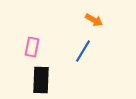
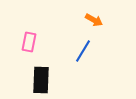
pink rectangle: moved 3 px left, 5 px up
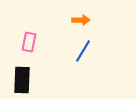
orange arrow: moved 13 px left; rotated 30 degrees counterclockwise
black rectangle: moved 19 px left
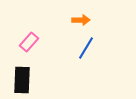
pink rectangle: rotated 30 degrees clockwise
blue line: moved 3 px right, 3 px up
